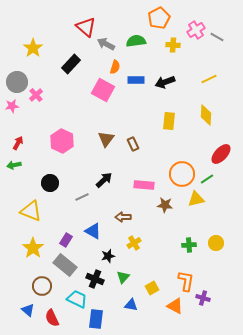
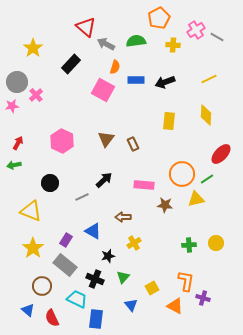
blue triangle at (131, 305): rotated 40 degrees clockwise
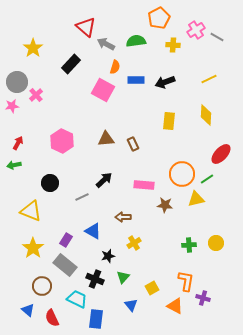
brown triangle at (106, 139): rotated 48 degrees clockwise
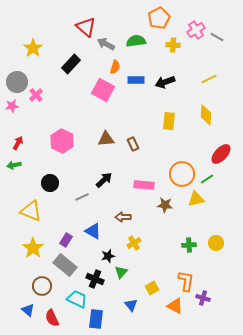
green triangle at (123, 277): moved 2 px left, 5 px up
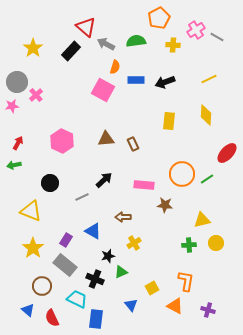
black rectangle at (71, 64): moved 13 px up
red ellipse at (221, 154): moved 6 px right, 1 px up
yellow triangle at (196, 199): moved 6 px right, 21 px down
green triangle at (121, 272): rotated 24 degrees clockwise
purple cross at (203, 298): moved 5 px right, 12 px down
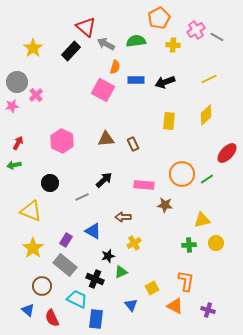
yellow diamond at (206, 115): rotated 45 degrees clockwise
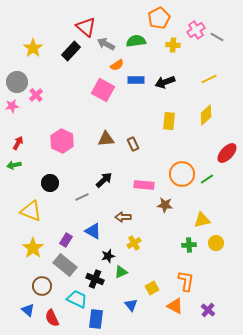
orange semicircle at (115, 67): moved 2 px right, 2 px up; rotated 40 degrees clockwise
purple cross at (208, 310): rotated 24 degrees clockwise
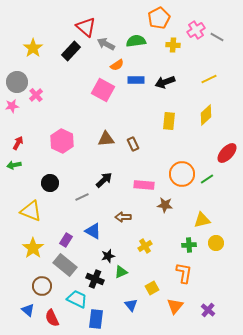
yellow cross at (134, 243): moved 11 px right, 3 px down
orange L-shape at (186, 281): moved 2 px left, 8 px up
orange triangle at (175, 306): rotated 42 degrees clockwise
